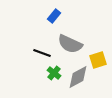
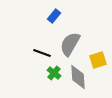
gray semicircle: rotated 95 degrees clockwise
gray diamond: rotated 65 degrees counterclockwise
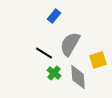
black line: moved 2 px right; rotated 12 degrees clockwise
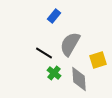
gray diamond: moved 1 px right, 2 px down
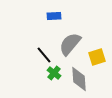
blue rectangle: rotated 48 degrees clockwise
gray semicircle: rotated 10 degrees clockwise
black line: moved 2 px down; rotated 18 degrees clockwise
yellow square: moved 1 px left, 3 px up
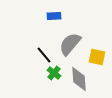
yellow square: rotated 30 degrees clockwise
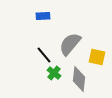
blue rectangle: moved 11 px left
gray diamond: rotated 10 degrees clockwise
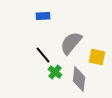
gray semicircle: moved 1 px right, 1 px up
black line: moved 1 px left
green cross: moved 1 px right, 1 px up
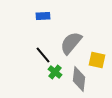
yellow square: moved 3 px down
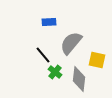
blue rectangle: moved 6 px right, 6 px down
